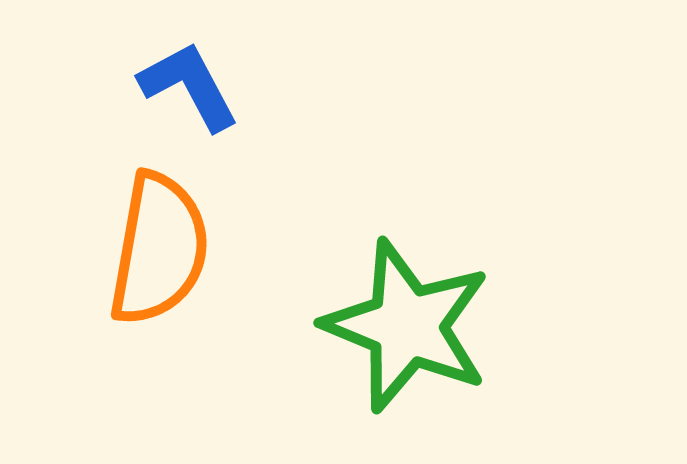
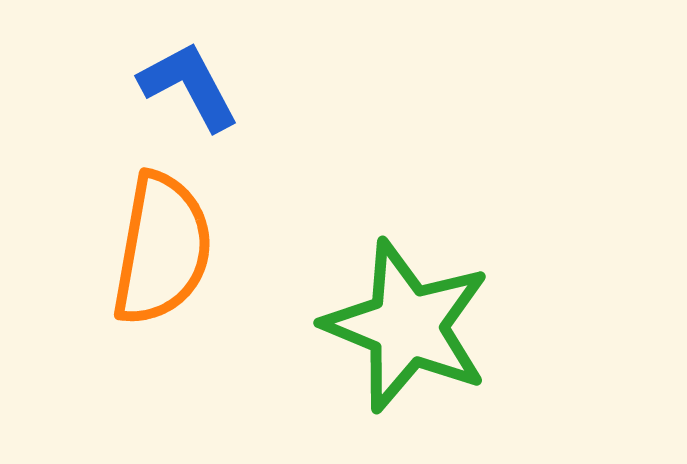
orange semicircle: moved 3 px right
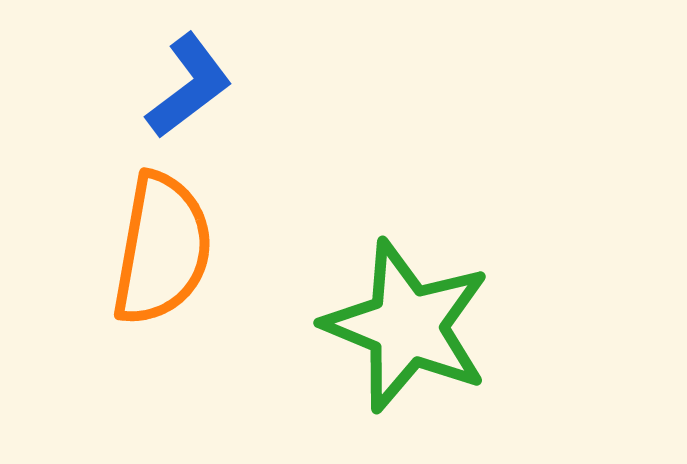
blue L-shape: rotated 81 degrees clockwise
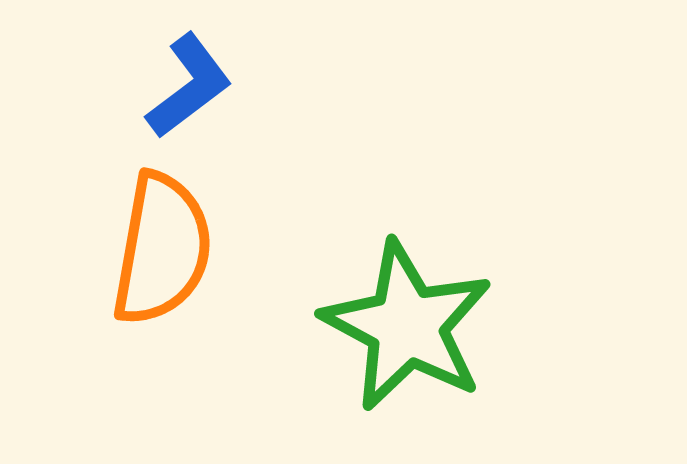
green star: rotated 6 degrees clockwise
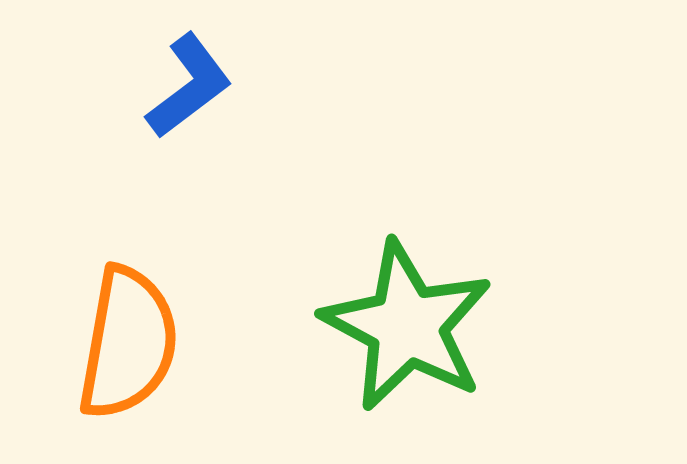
orange semicircle: moved 34 px left, 94 px down
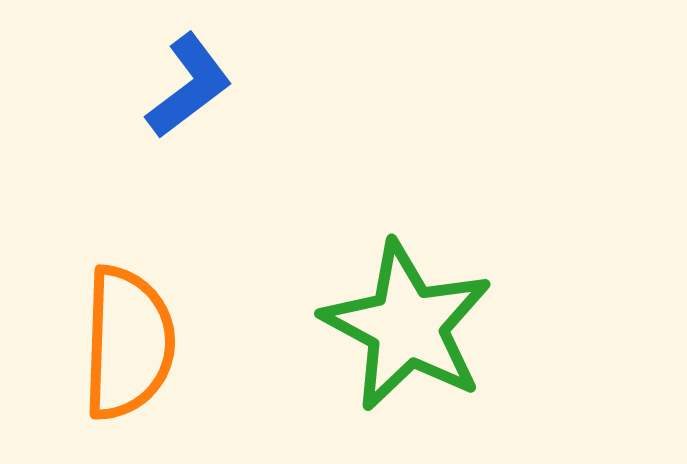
orange semicircle: rotated 8 degrees counterclockwise
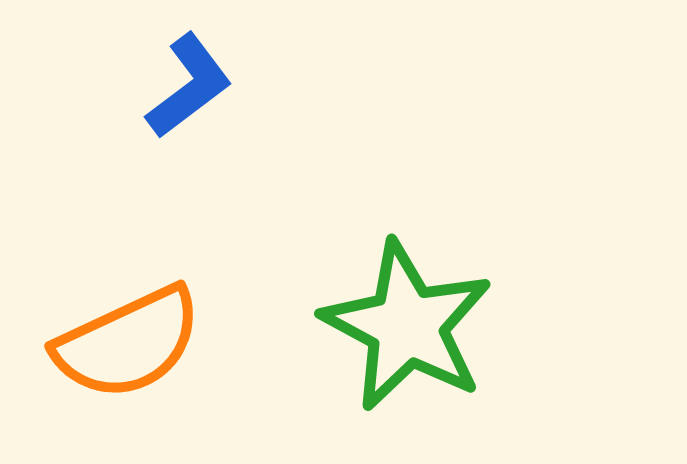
orange semicircle: rotated 63 degrees clockwise
